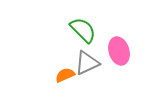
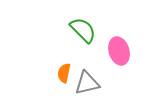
gray triangle: moved 20 px down; rotated 12 degrees clockwise
orange semicircle: moved 1 px left, 2 px up; rotated 54 degrees counterclockwise
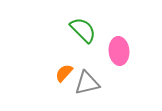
pink ellipse: rotated 12 degrees clockwise
orange semicircle: rotated 30 degrees clockwise
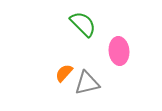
green semicircle: moved 6 px up
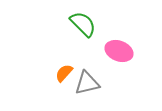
pink ellipse: rotated 64 degrees counterclockwise
